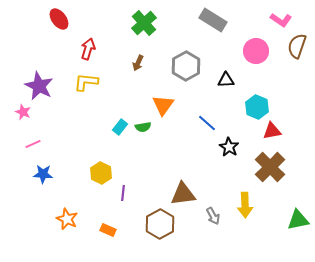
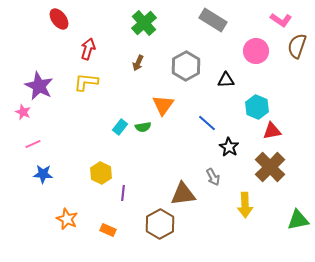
gray arrow: moved 39 px up
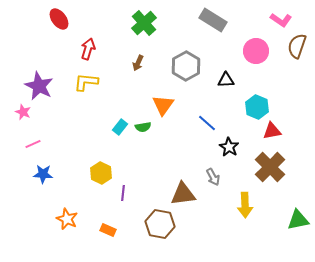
brown hexagon: rotated 20 degrees counterclockwise
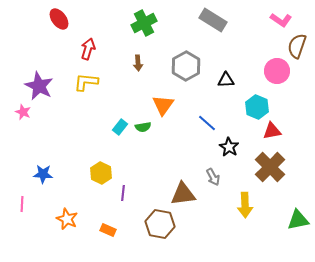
green cross: rotated 15 degrees clockwise
pink circle: moved 21 px right, 20 px down
brown arrow: rotated 28 degrees counterclockwise
pink line: moved 11 px left, 60 px down; rotated 63 degrees counterclockwise
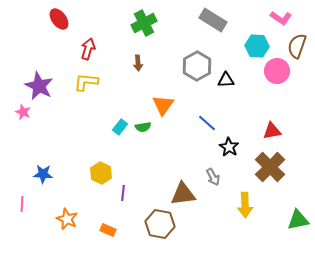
pink L-shape: moved 2 px up
gray hexagon: moved 11 px right
cyan hexagon: moved 61 px up; rotated 20 degrees counterclockwise
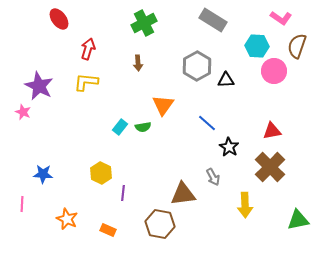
pink circle: moved 3 px left
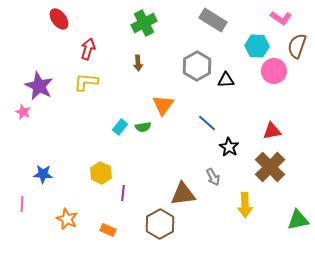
brown hexagon: rotated 20 degrees clockwise
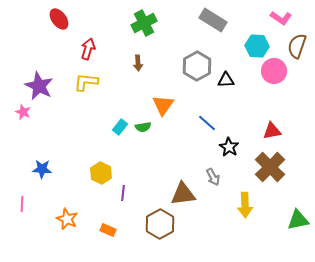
blue star: moved 1 px left, 5 px up
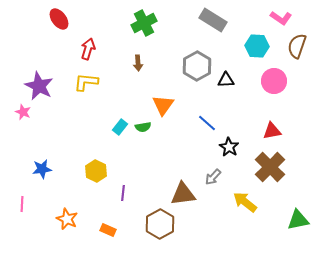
pink circle: moved 10 px down
blue star: rotated 12 degrees counterclockwise
yellow hexagon: moved 5 px left, 2 px up
gray arrow: rotated 72 degrees clockwise
yellow arrow: moved 3 px up; rotated 130 degrees clockwise
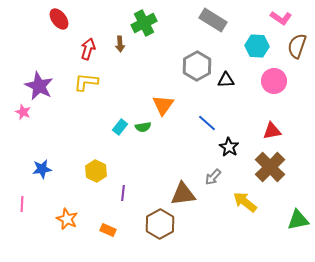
brown arrow: moved 18 px left, 19 px up
